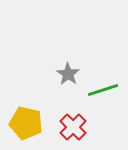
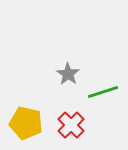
green line: moved 2 px down
red cross: moved 2 px left, 2 px up
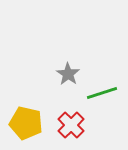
green line: moved 1 px left, 1 px down
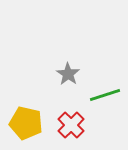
green line: moved 3 px right, 2 px down
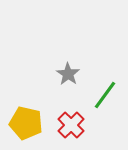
green line: rotated 36 degrees counterclockwise
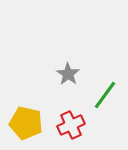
red cross: rotated 20 degrees clockwise
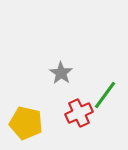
gray star: moved 7 px left, 1 px up
red cross: moved 8 px right, 12 px up
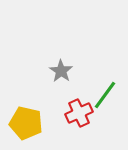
gray star: moved 2 px up
